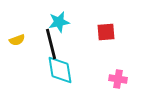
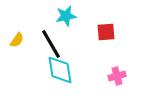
cyan star: moved 7 px right, 6 px up
yellow semicircle: rotated 35 degrees counterclockwise
black line: rotated 16 degrees counterclockwise
pink cross: moved 1 px left, 3 px up; rotated 24 degrees counterclockwise
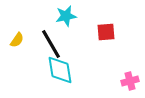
pink cross: moved 13 px right, 5 px down
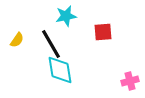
red square: moved 3 px left
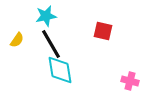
cyan star: moved 20 px left
red square: moved 1 px up; rotated 18 degrees clockwise
pink cross: rotated 30 degrees clockwise
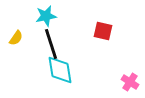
yellow semicircle: moved 1 px left, 2 px up
black line: rotated 12 degrees clockwise
pink cross: moved 1 px down; rotated 18 degrees clockwise
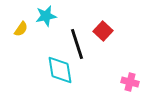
red square: rotated 30 degrees clockwise
yellow semicircle: moved 5 px right, 9 px up
black line: moved 26 px right
pink cross: rotated 18 degrees counterclockwise
